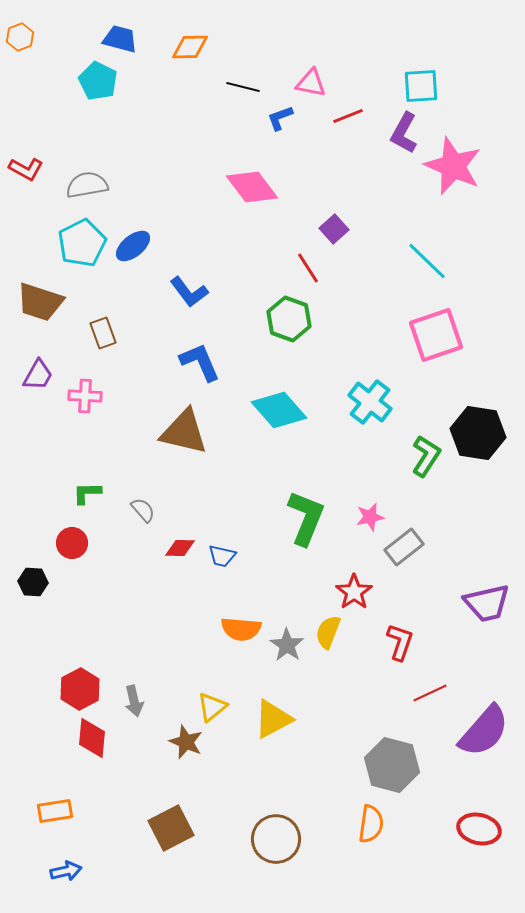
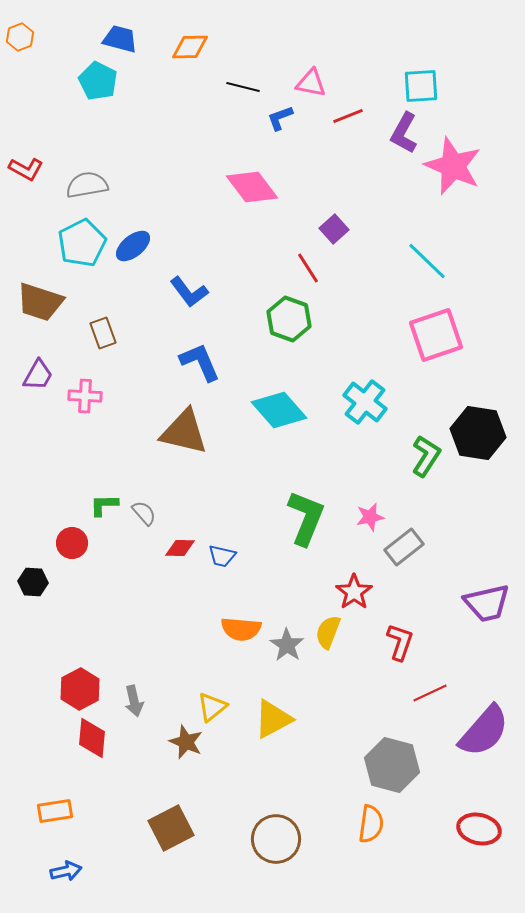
cyan cross at (370, 402): moved 5 px left
green L-shape at (87, 493): moved 17 px right, 12 px down
gray semicircle at (143, 510): moved 1 px right, 3 px down
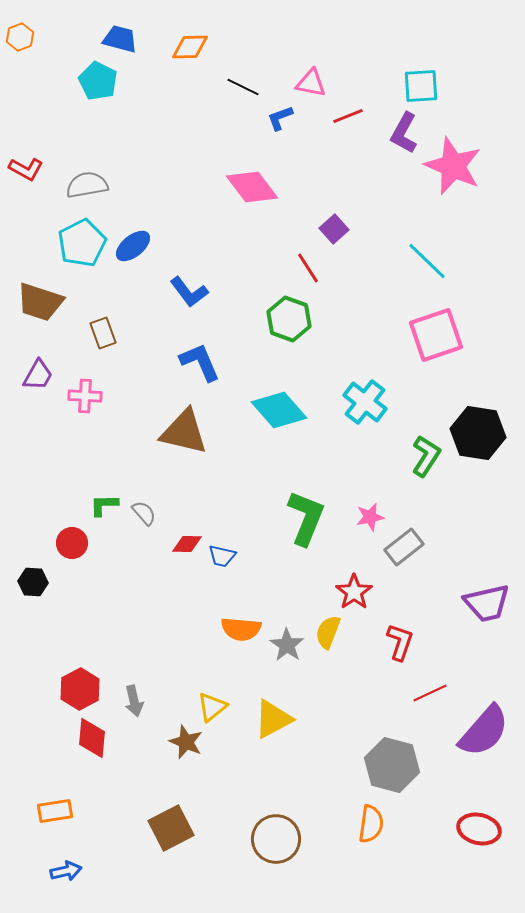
black line at (243, 87): rotated 12 degrees clockwise
red diamond at (180, 548): moved 7 px right, 4 px up
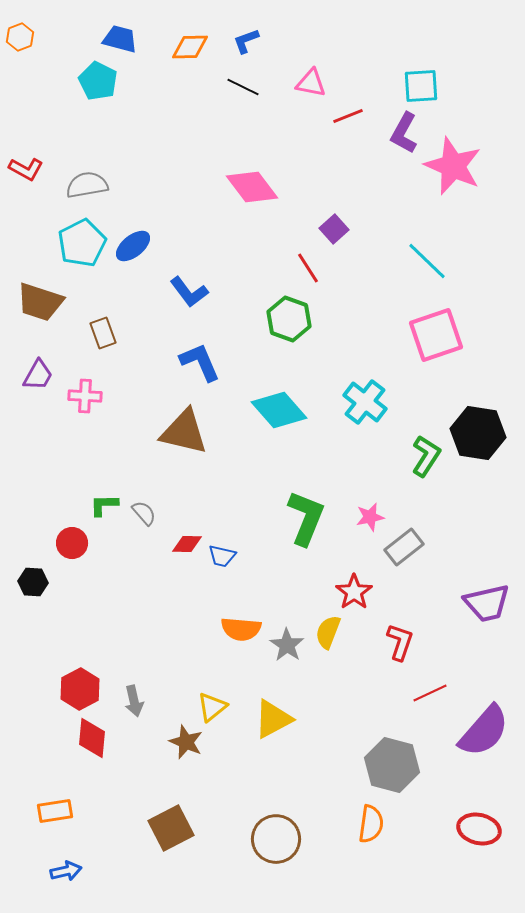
blue L-shape at (280, 118): moved 34 px left, 77 px up
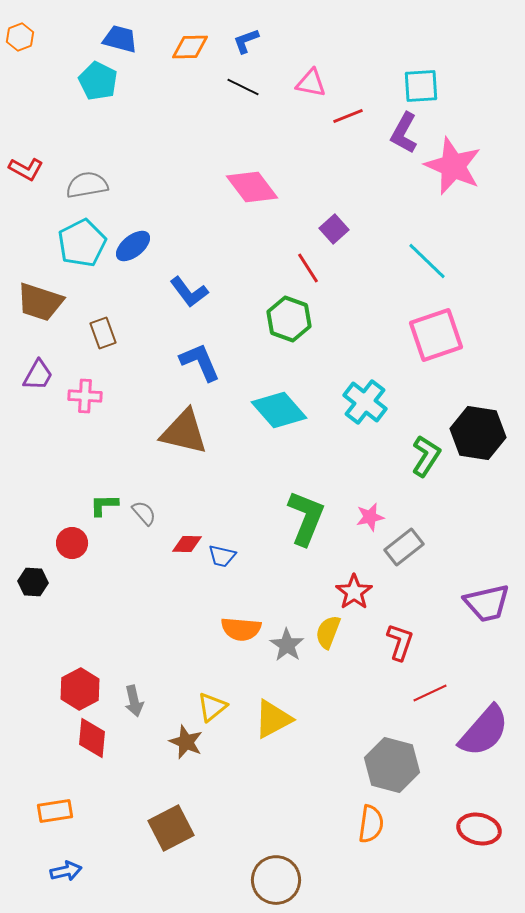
brown circle at (276, 839): moved 41 px down
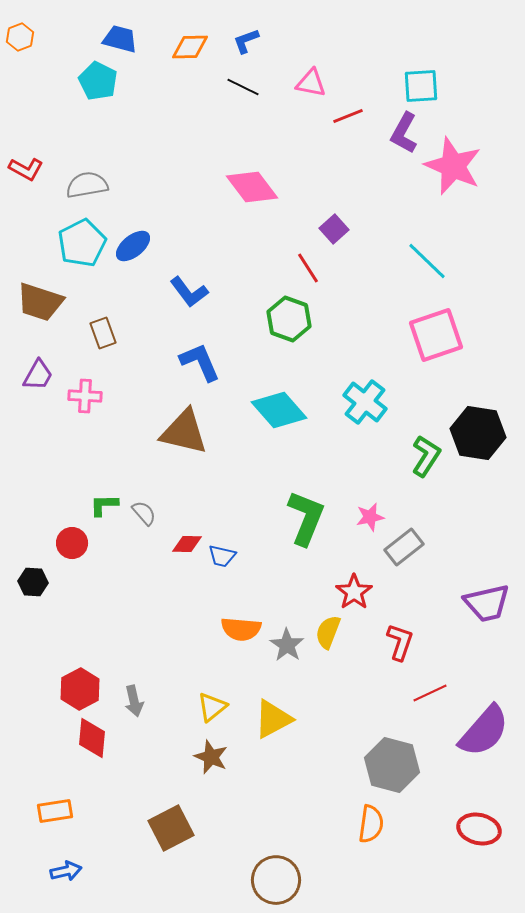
brown star at (186, 742): moved 25 px right, 15 px down
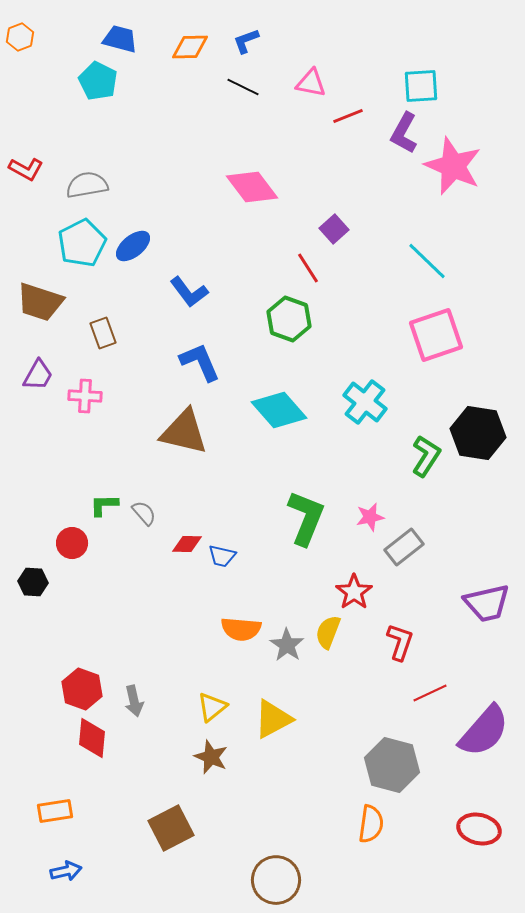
red hexagon at (80, 689): moved 2 px right; rotated 12 degrees counterclockwise
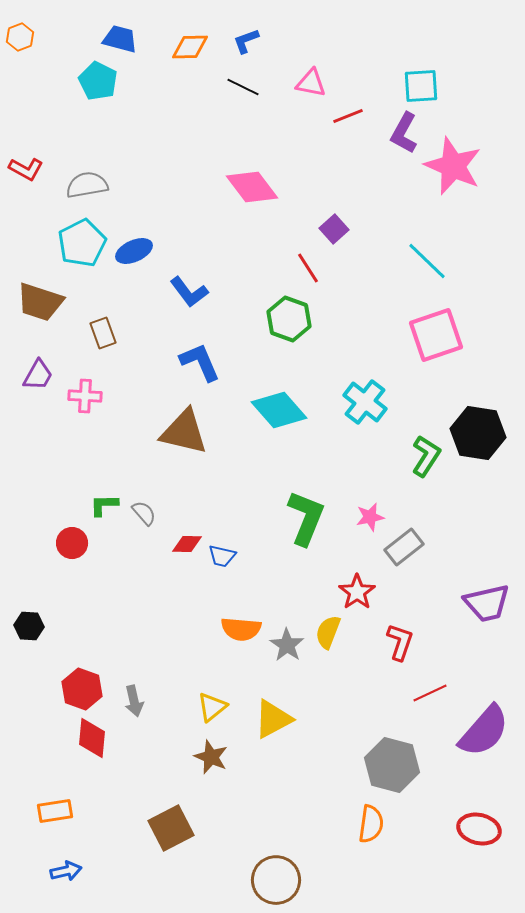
blue ellipse at (133, 246): moved 1 px right, 5 px down; rotated 15 degrees clockwise
black hexagon at (33, 582): moved 4 px left, 44 px down
red star at (354, 592): moved 3 px right
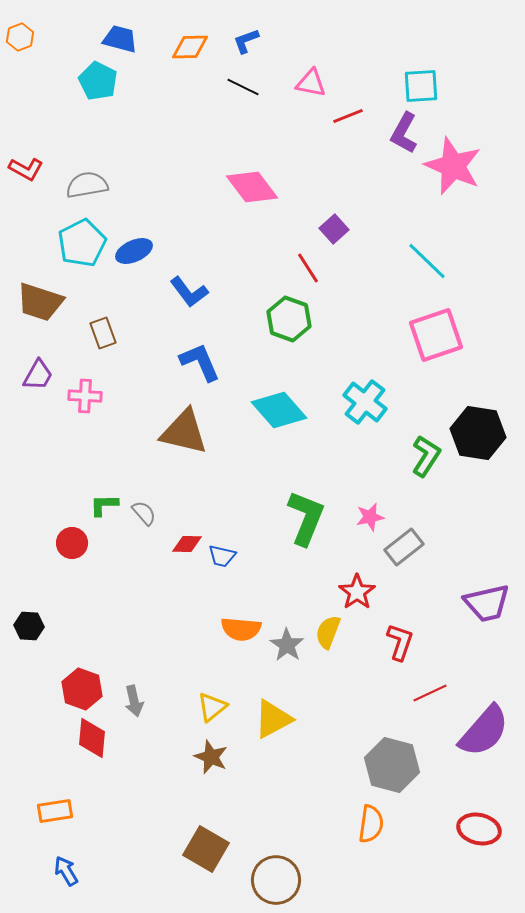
brown square at (171, 828): moved 35 px right, 21 px down; rotated 33 degrees counterclockwise
blue arrow at (66, 871): rotated 108 degrees counterclockwise
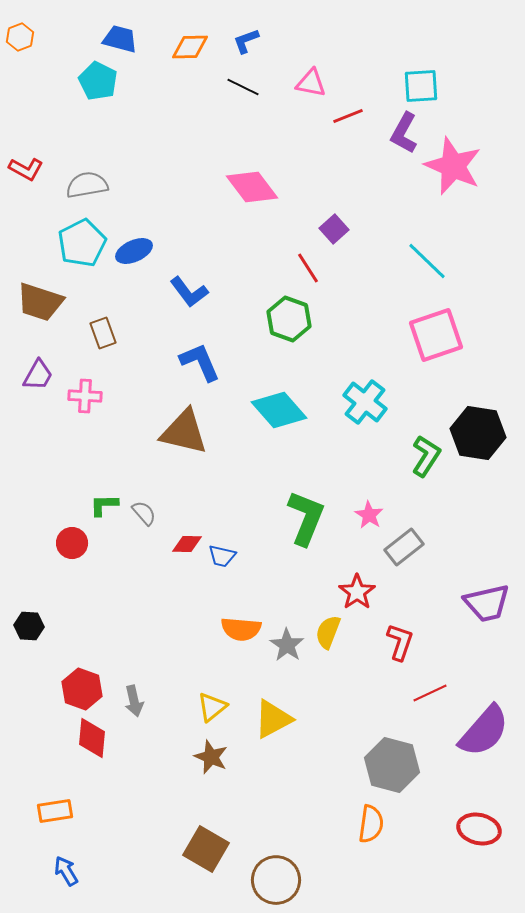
pink star at (370, 517): moved 1 px left, 2 px up; rotated 28 degrees counterclockwise
